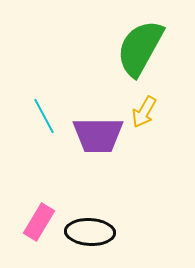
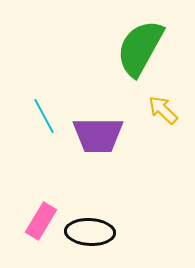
yellow arrow: moved 19 px right, 2 px up; rotated 104 degrees clockwise
pink rectangle: moved 2 px right, 1 px up
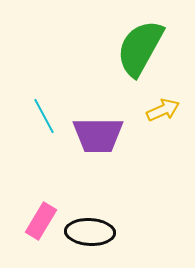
yellow arrow: rotated 112 degrees clockwise
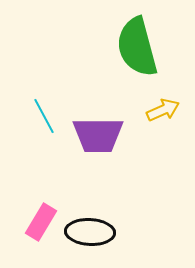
green semicircle: moved 3 px left, 1 px up; rotated 44 degrees counterclockwise
pink rectangle: moved 1 px down
